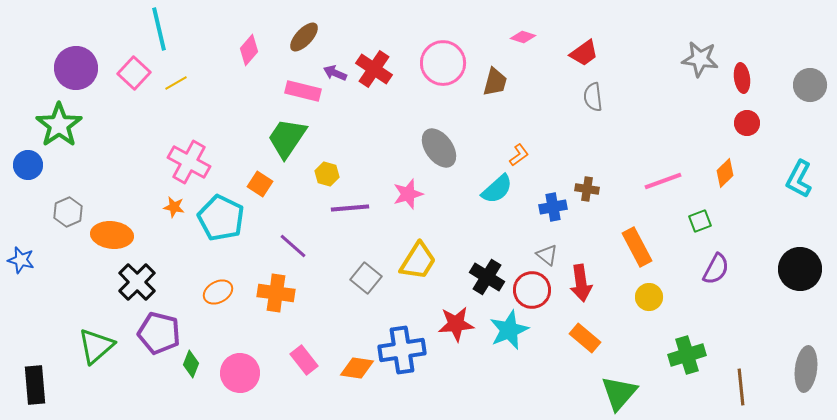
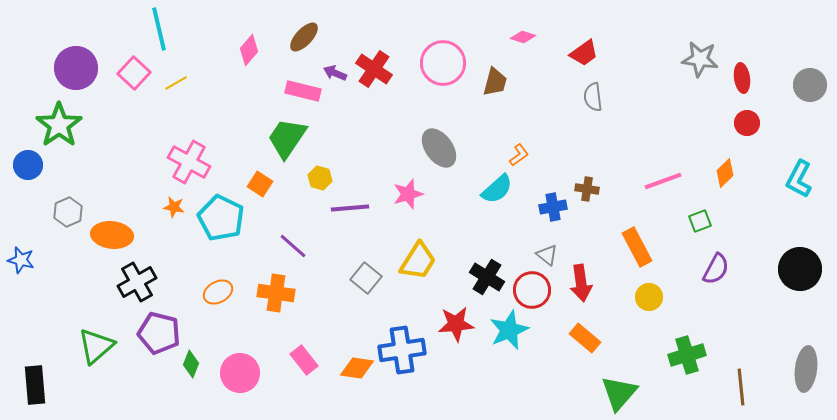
yellow hexagon at (327, 174): moved 7 px left, 4 px down
black cross at (137, 282): rotated 15 degrees clockwise
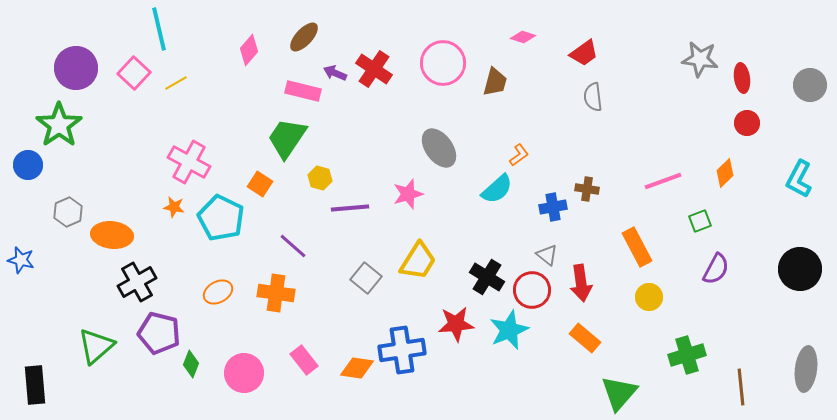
pink circle at (240, 373): moved 4 px right
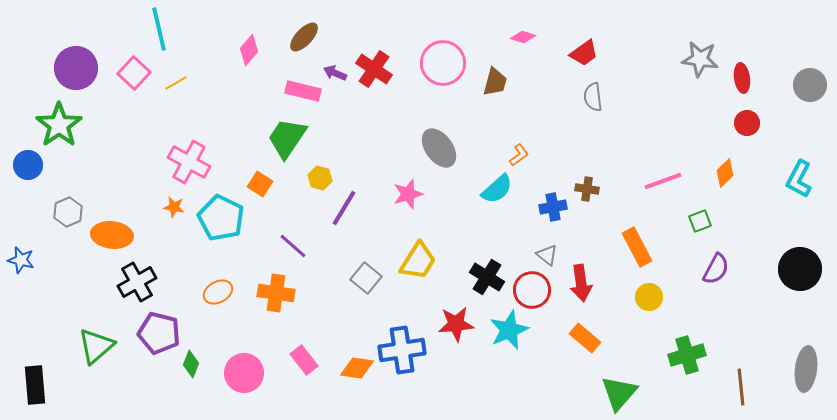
purple line at (350, 208): moved 6 px left; rotated 54 degrees counterclockwise
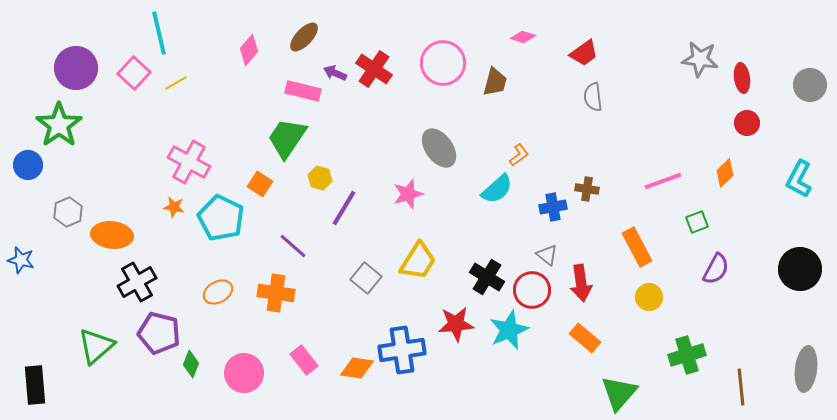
cyan line at (159, 29): moved 4 px down
green square at (700, 221): moved 3 px left, 1 px down
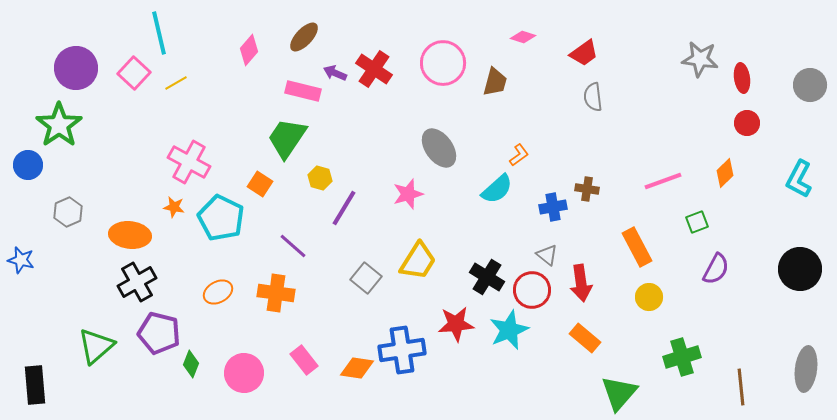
orange ellipse at (112, 235): moved 18 px right
green cross at (687, 355): moved 5 px left, 2 px down
